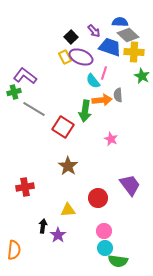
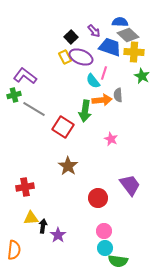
green cross: moved 3 px down
yellow triangle: moved 37 px left, 8 px down
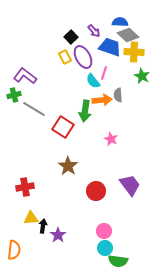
purple ellipse: moved 2 px right; rotated 40 degrees clockwise
red circle: moved 2 px left, 7 px up
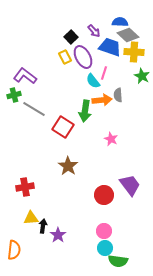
red circle: moved 8 px right, 4 px down
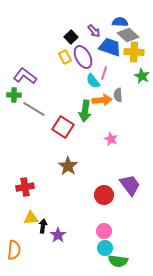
green cross: rotated 16 degrees clockwise
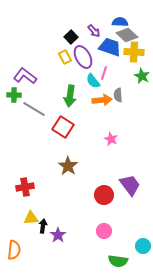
gray diamond: moved 1 px left
green arrow: moved 15 px left, 15 px up
cyan circle: moved 38 px right, 2 px up
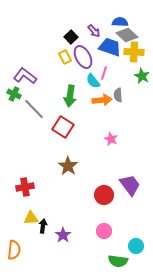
green cross: moved 1 px up; rotated 24 degrees clockwise
gray line: rotated 15 degrees clockwise
purple star: moved 5 px right
cyan circle: moved 7 px left
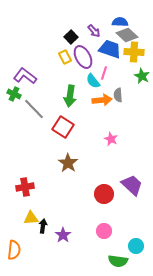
blue trapezoid: moved 2 px down
brown star: moved 3 px up
purple trapezoid: moved 2 px right; rotated 10 degrees counterclockwise
red circle: moved 1 px up
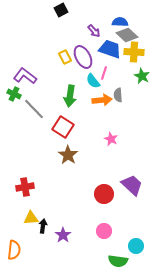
black square: moved 10 px left, 27 px up; rotated 16 degrees clockwise
brown star: moved 8 px up
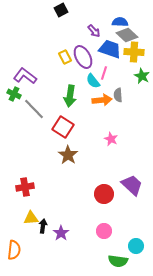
purple star: moved 2 px left, 2 px up
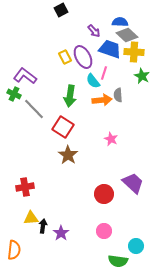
purple trapezoid: moved 1 px right, 2 px up
